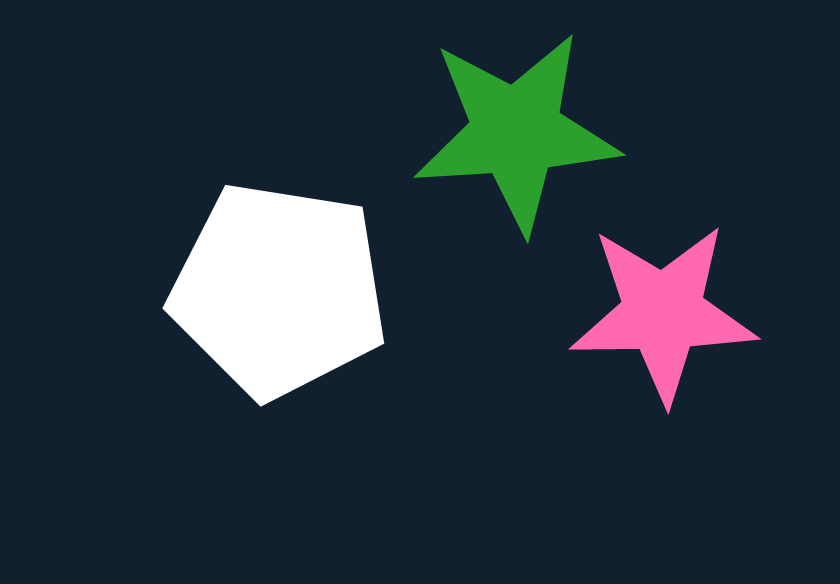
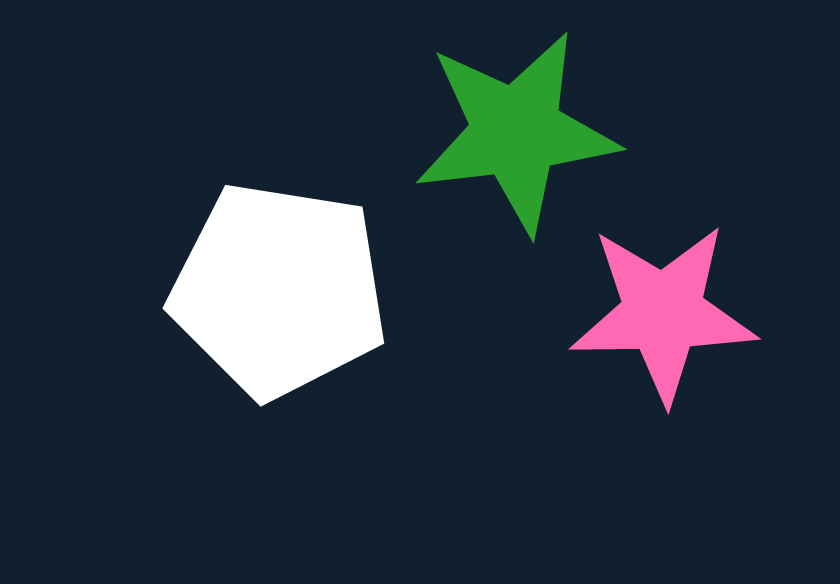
green star: rotated 3 degrees counterclockwise
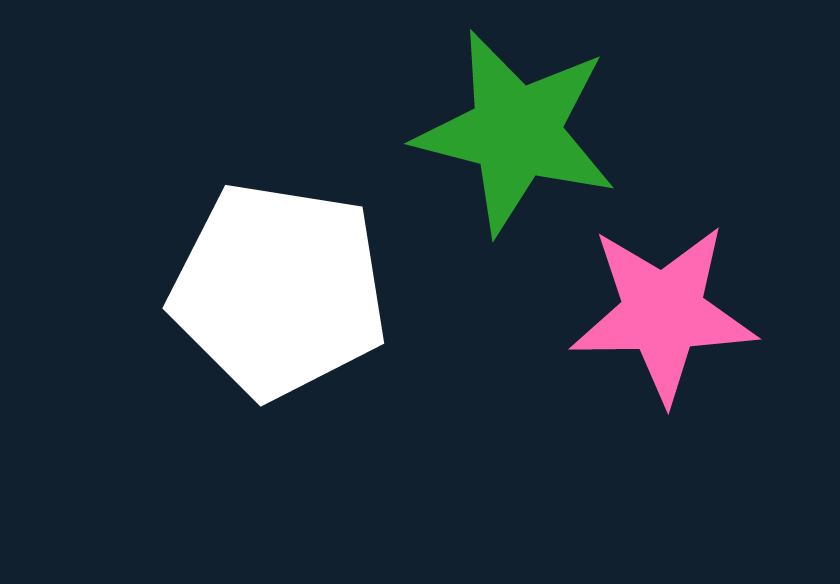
green star: rotated 21 degrees clockwise
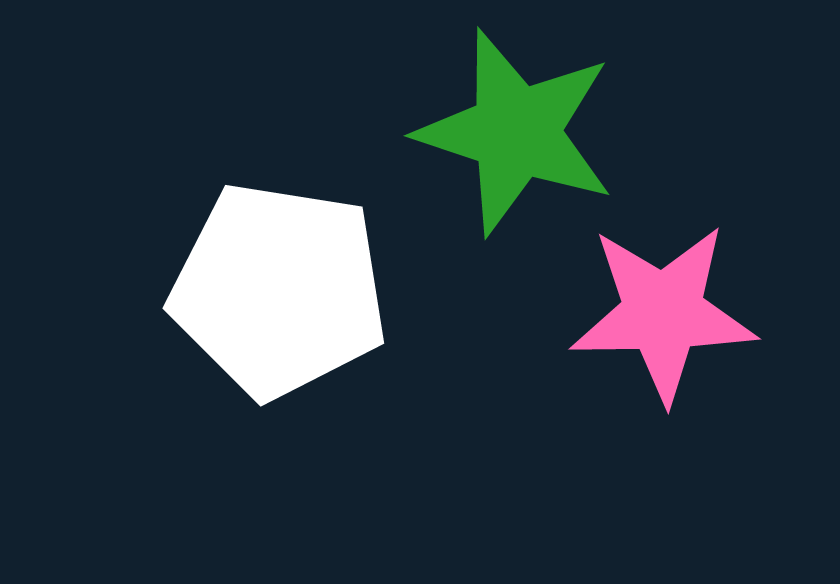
green star: rotated 4 degrees clockwise
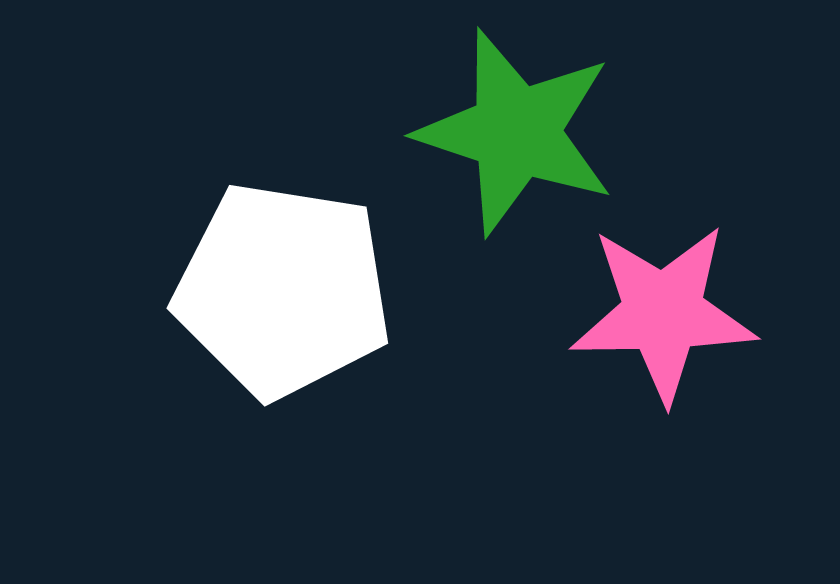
white pentagon: moved 4 px right
